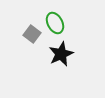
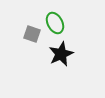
gray square: rotated 18 degrees counterclockwise
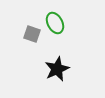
black star: moved 4 px left, 15 px down
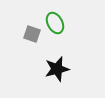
black star: rotated 10 degrees clockwise
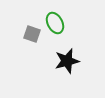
black star: moved 10 px right, 8 px up
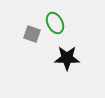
black star: moved 3 px up; rotated 15 degrees clockwise
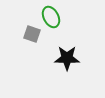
green ellipse: moved 4 px left, 6 px up
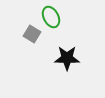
gray square: rotated 12 degrees clockwise
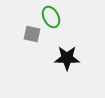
gray square: rotated 18 degrees counterclockwise
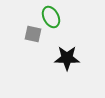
gray square: moved 1 px right
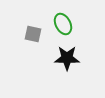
green ellipse: moved 12 px right, 7 px down
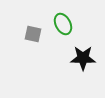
black star: moved 16 px right
